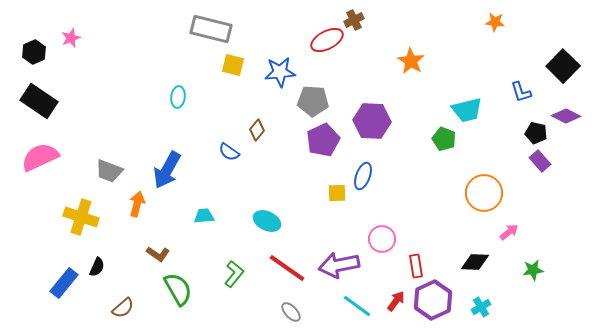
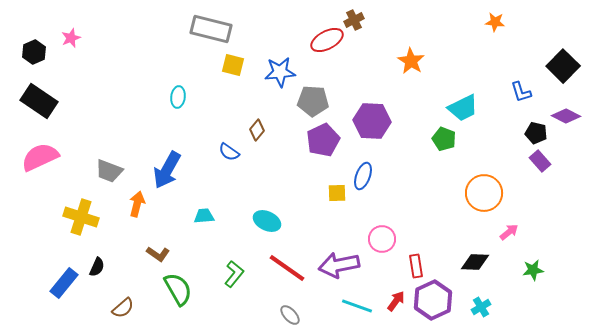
cyan trapezoid at (467, 110): moved 4 px left, 2 px up; rotated 12 degrees counterclockwise
cyan line at (357, 306): rotated 16 degrees counterclockwise
gray ellipse at (291, 312): moved 1 px left, 3 px down
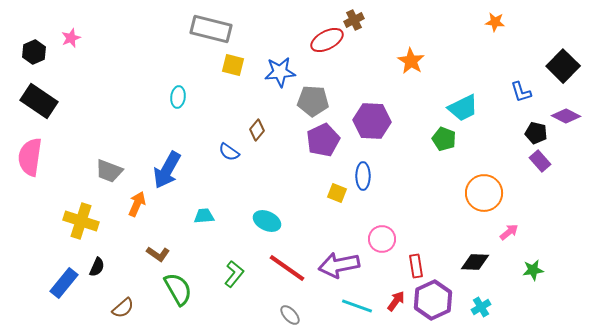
pink semicircle at (40, 157): moved 10 px left; rotated 57 degrees counterclockwise
blue ellipse at (363, 176): rotated 20 degrees counterclockwise
yellow square at (337, 193): rotated 24 degrees clockwise
orange arrow at (137, 204): rotated 10 degrees clockwise
yellow cross at (81, 217): moved 4 px down
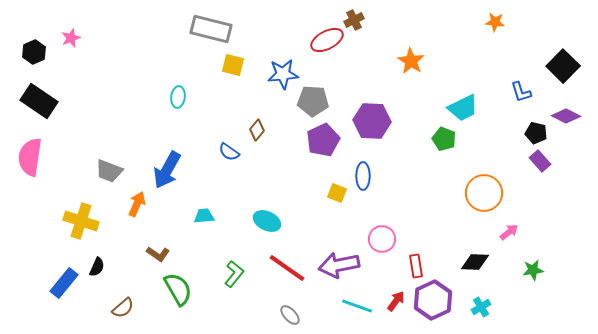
blue star at (280, 72): moved 3 px right, 2 px down
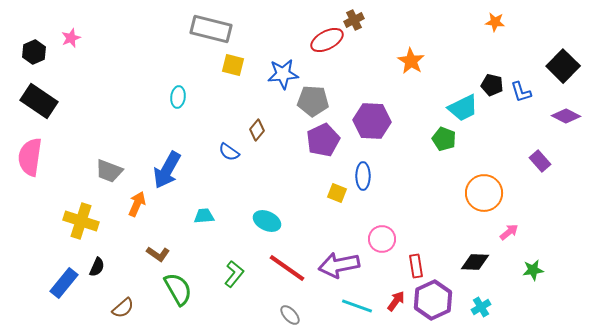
black pentagon at (536, 133): moved 44 px left, 48 px up
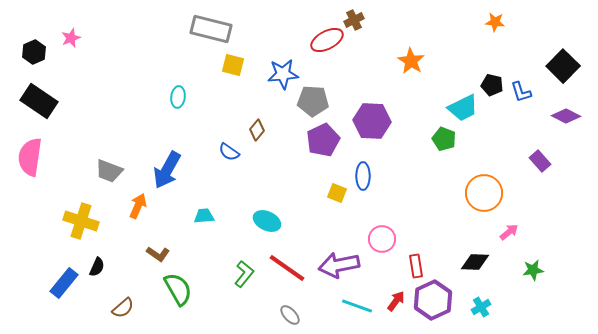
orange arrow at (137, 204): moved 1 px right, 2 px down
green L-shape at (234, 274): moved 10 px right
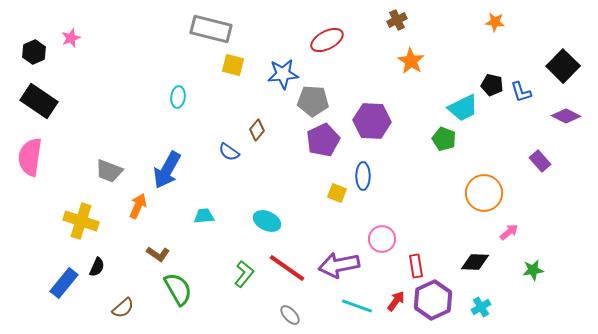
brown cross at (354, 20): moved 43 px right
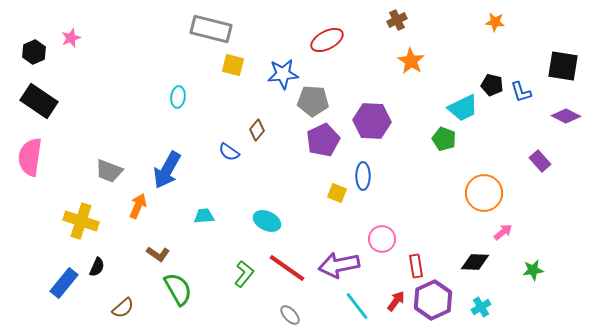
black square at (563, 66): rotated 36 degrees counterclockwise
pink arrow at (509, 232): moved 6 px left
cyan line at (357, 306): rotated 32 degrees clockwise
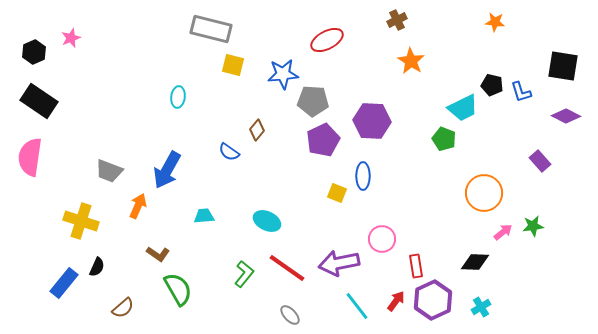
purple arrow at (339, 265): moved 2 px up
green star at (533, 270): moved 44 px up
